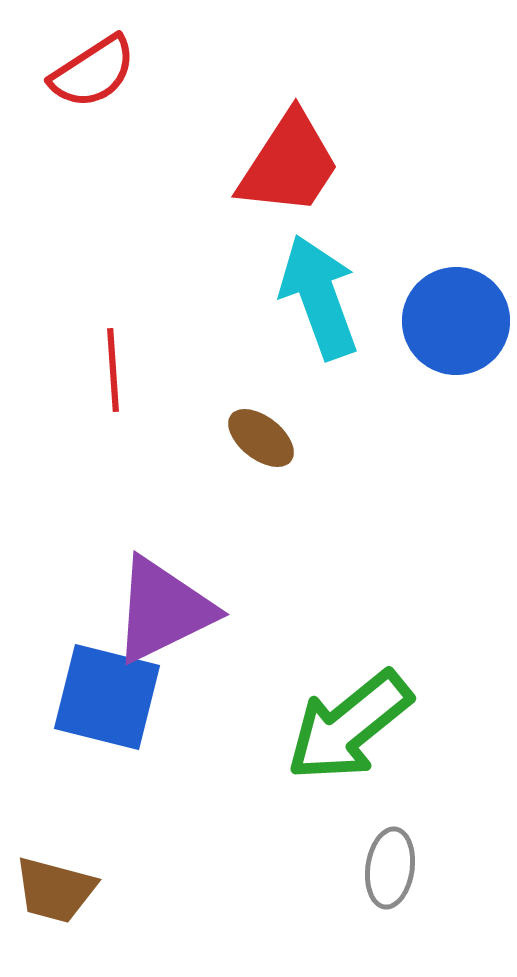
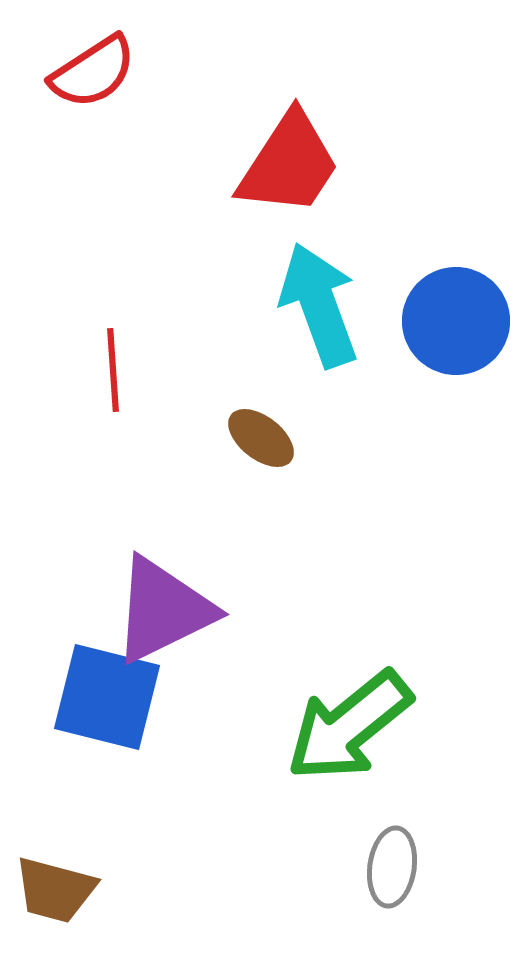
cyan arrow: moved 8 px down
gray ellipse: moved 2 px right, 1 px up
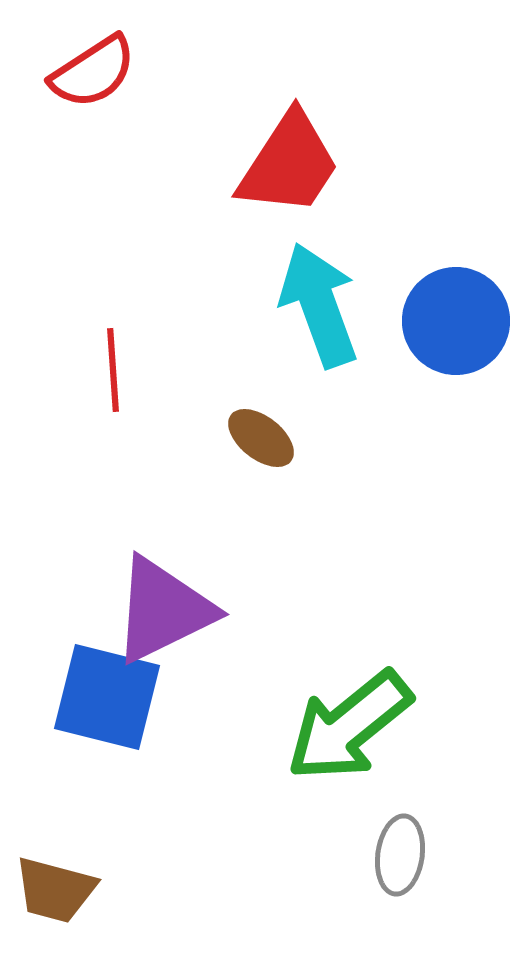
gray ellipse: moved 8 px right, 12 px up
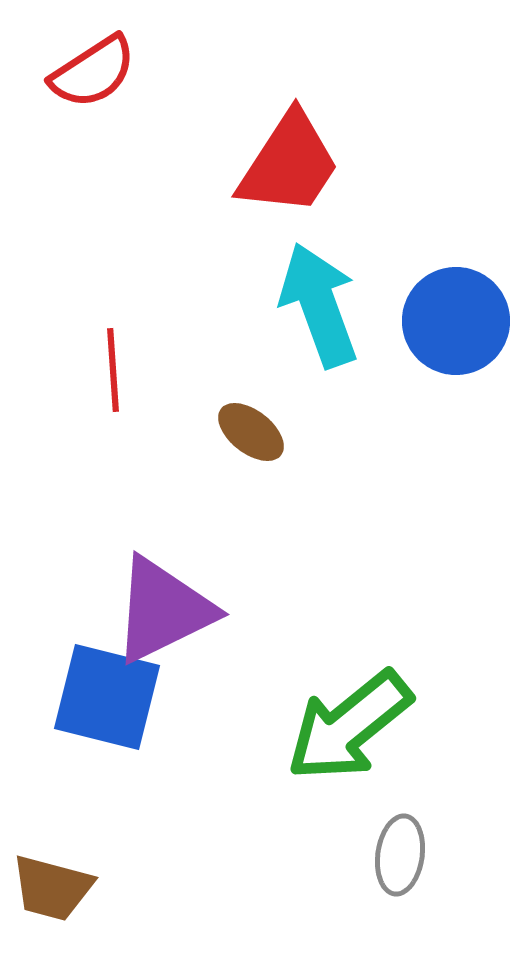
brown ellipse: moved 10 px left, 6 px up
brown trapezoid: moved 3 px left, 2 px up
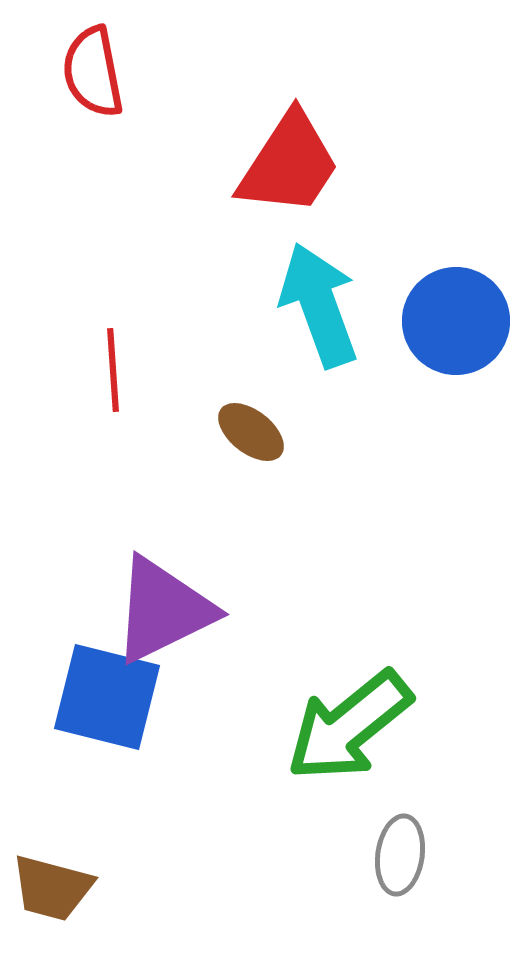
red semicircle: rotated 112 degrees clockwise
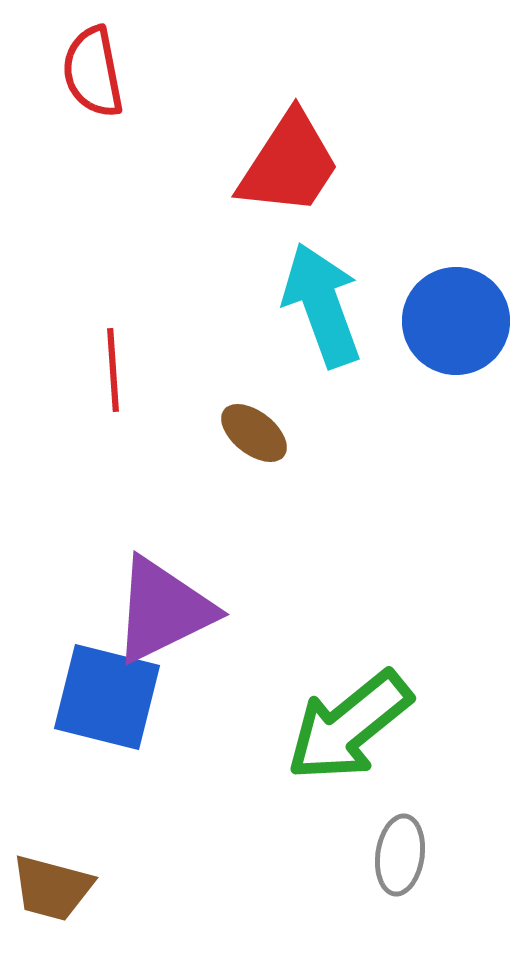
cyan arrow: moved 3 px right
brown ellipse: moved 3 px right, 1 px down
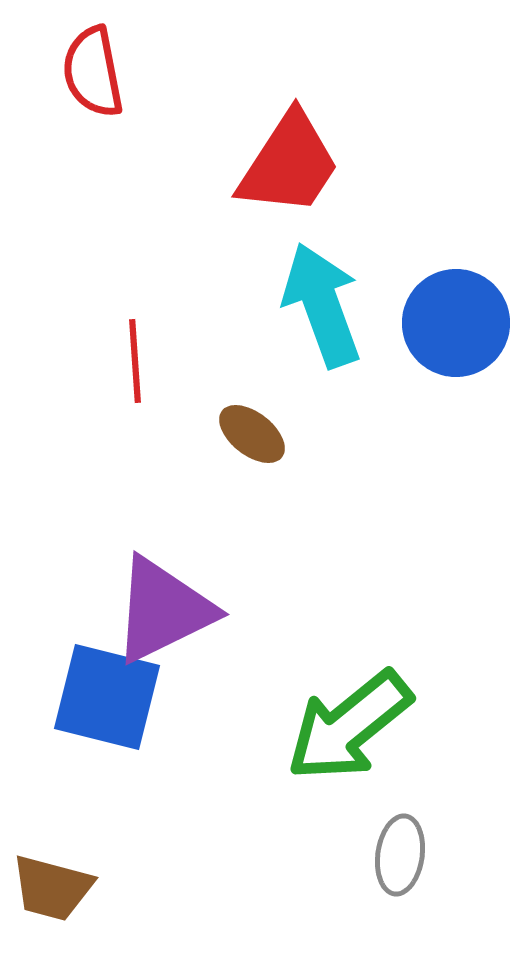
blue circle: moved 2 px down
red line: moved 22 px right, 9 px up
brown ellipse: moved 2 px left, 1 px down
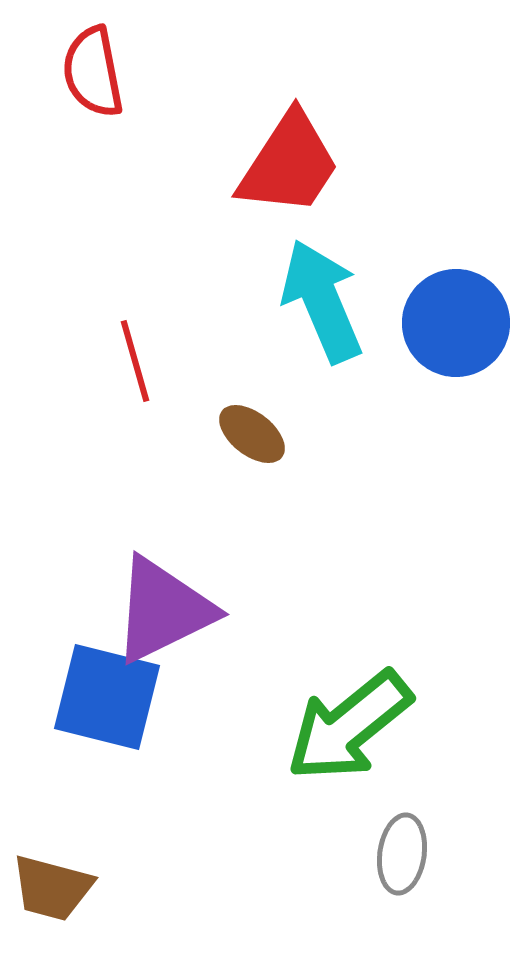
cyan arrow: moved 4 px up; rotated 3 degrees counterclockwise
red line: rotated 12 degrees counterclockwise
gray ellipse: moved 2 px right, 1 px up
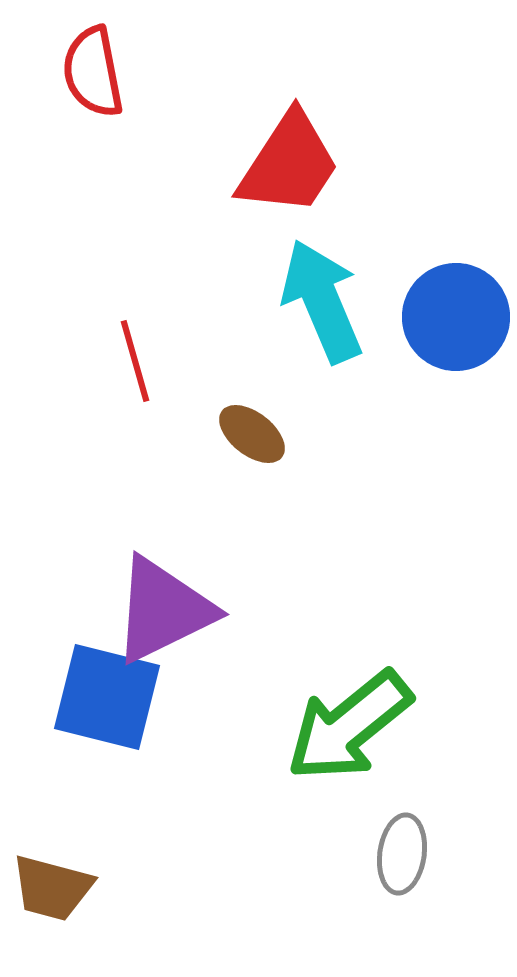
blue circle: moved 6 px up
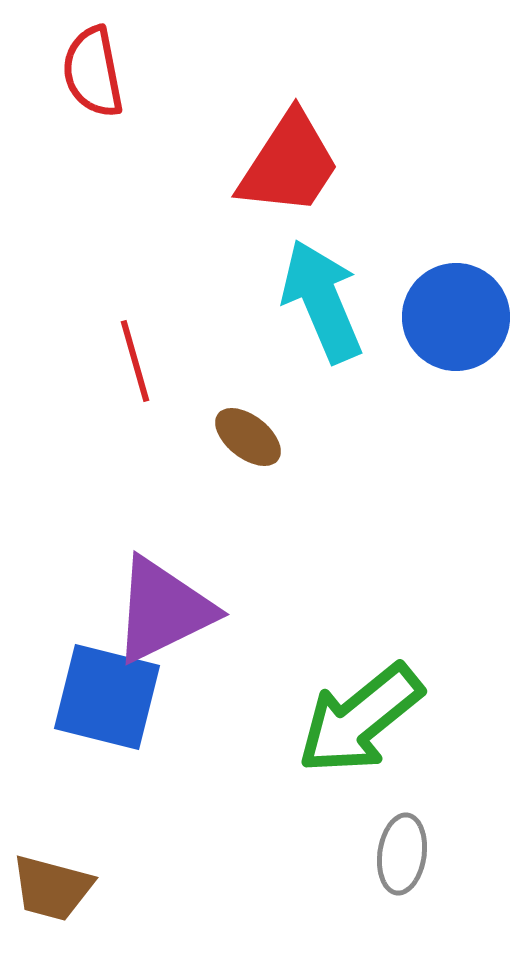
brown ellipse: moved 4 px left, 3 px down
green arrow: moved 11 px right, 7 px up
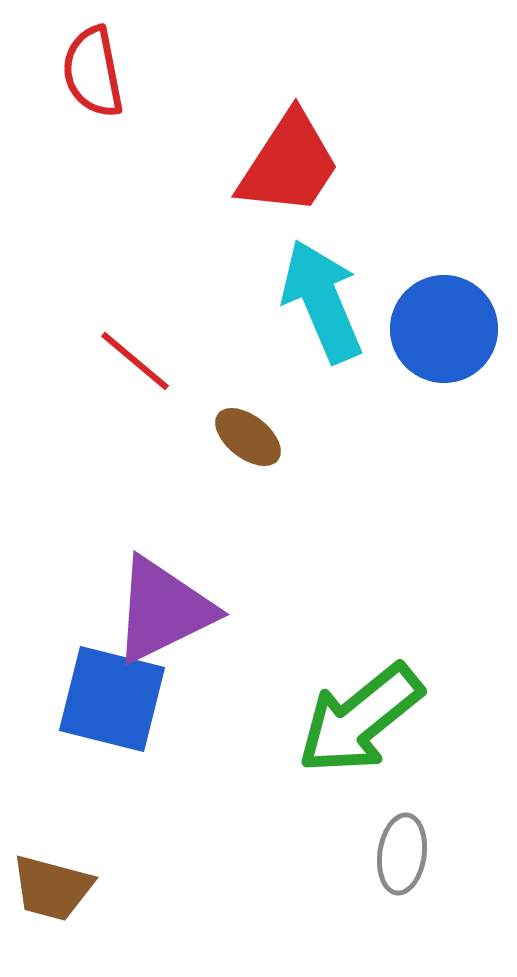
blue circle: moved 12 px left, 12 px down
red line: rotated 34 degrees counterclockwise
blue square: moved 5 px right, 2 px down
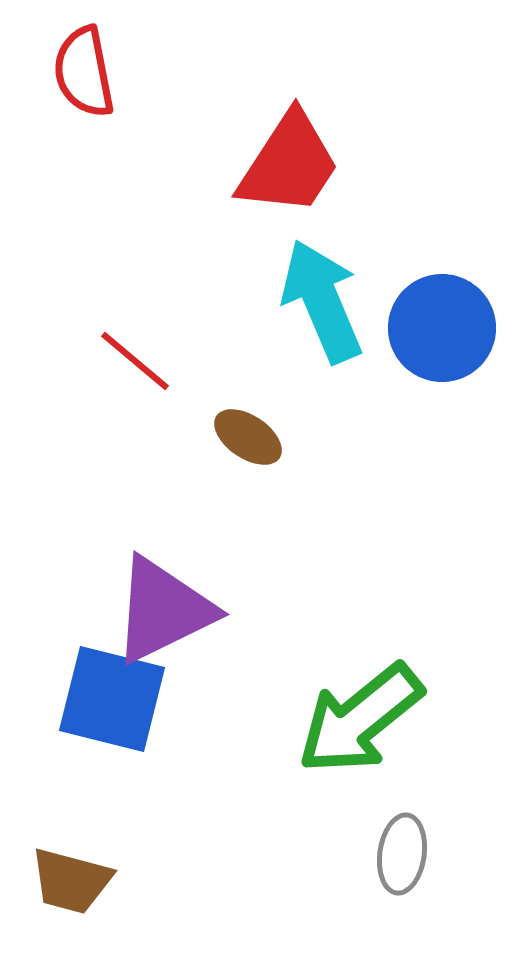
red semicircle: moved 9 px left
blue circle: moved 2 px left, 1 px up
brown ellipse: rotated 4 degrees counterclockwise
brown trapezoid: moved 19 px right, 7 px up
